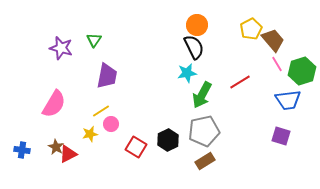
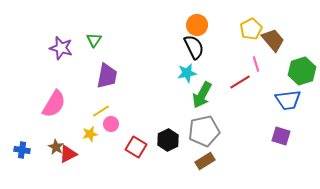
pink line: moved 21 px left; rotated 14 degrees clockwise
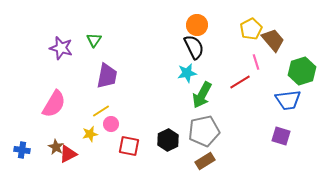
pink line: moved 2 px up
red square: moved 7 px left, 1 px up; rotated 20 degrees counterclockwise
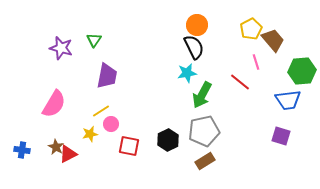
green hexagon: rotated 12 degrees clockwise
red line: rotated 70 degrees clockwise
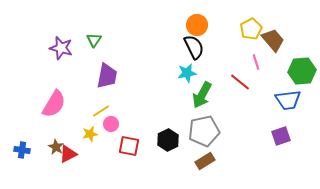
purple square: rotated 36 degrees counterclockwise
